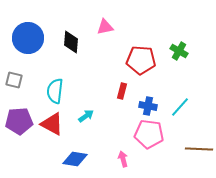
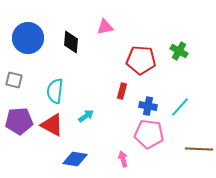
red triangle: moved 1 px down
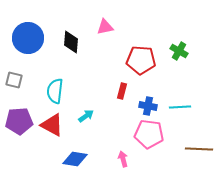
cyan line: rotated 45 degrees clockwise
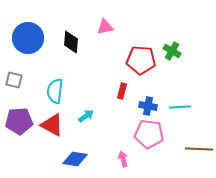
green cross: moved 7 px left
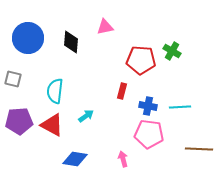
gray square: moved 1 px left, 1 px up
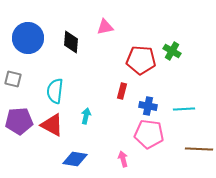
cyan line: moved 4 px right, 2 px down
cyan arrow: rotated 42 degrees counterclockwise
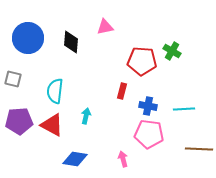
red pentagon: moved 1 px right, 1 px down
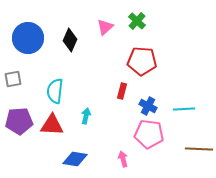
pink triangle: rotated 30 degrees counterclockwise
black diamond: moved 1 px left, 2 px up; rotated 20 degrees clockwise
green cross: moved 35 px left, 30 px up; rotated 12 degrees clockwise
gray square: rotated 24 degrees counterclockwise
blue cross: rotated 18 degrees clockwise
red triangle: rotated 25 degrees counterclockwise
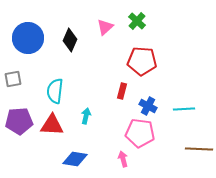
pink pentagon: moved 9 px left, 1 px up
